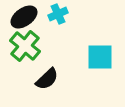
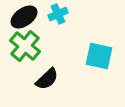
cyan square: moved 1 px left, 1 px up; rotated 12 degrees clockwise
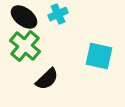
black ellipse: rotated 72 degrees clockwise
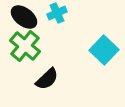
cyan cross: moved 1 px left, 1 px up
cyan square: moved 5 px right, 6 px up; rotated 32 degrees clockwise
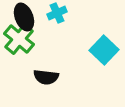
black ellipse: rotated 32 degrees clockwise
green cross: moved 6 px left, 7 px up
black semicircle: moved 1 px left, 2 px up; rotated 50 degrees clockwise
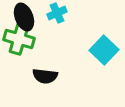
green cross: rotated 24 degrees counterclockwise
black semicircle: moved 1 px left, 1 px up
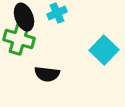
black semicircle: moved 2 px right, 2 px up
